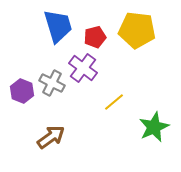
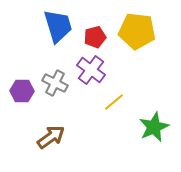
yellow pentagon: moved 1 px down
purple cross: moved 8 px right, 2 px down
gray cross: moved 3 px right
purple hexagon: rotated 20 degrees counterclockwise
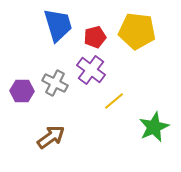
blue trapezoid: moved 1 px up
yellow line: moved 1 px up
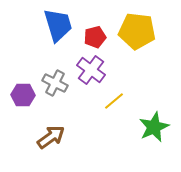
purple hexagon: moved 1 px right, 4 px down
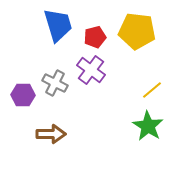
yellow line: moved 38 px right, 11 px up
green star: moved 6 px left, 1 px up; rotated 16 degrees counterclockwise
brown arrow: moved 3 px up; rotated 36 degrees clockwise
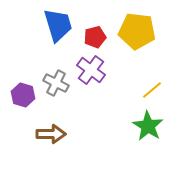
gray cross: moved 1 px right
purple hexagon: rotated 15 degrees clockwise
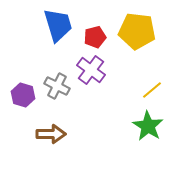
gray cross: moved 1 px right, 3 px down
